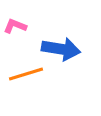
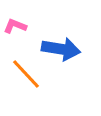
orange line: rotated 64 degrees clockwise
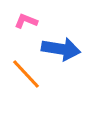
pink L-shape: moved 11 px right, 5 px up
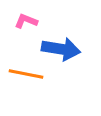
orange line: rotated 36 degrees counterclockwise
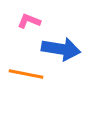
pink L-shape: moved 3 px right
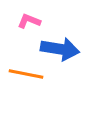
blue arrow: moved 1 px left
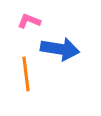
orange line: rotated 72 degrees clockwise
